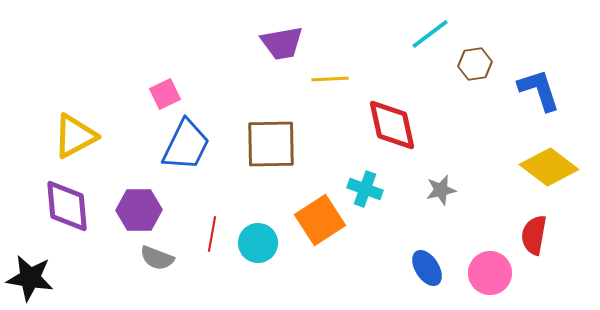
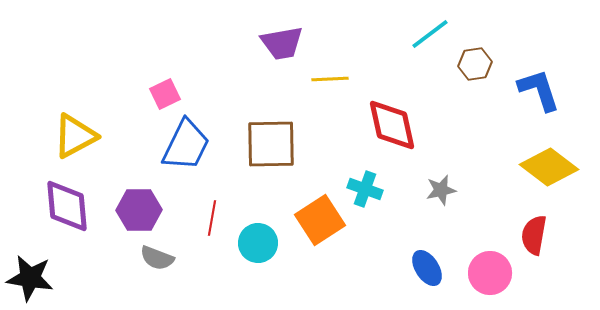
red line: moved 16 px up
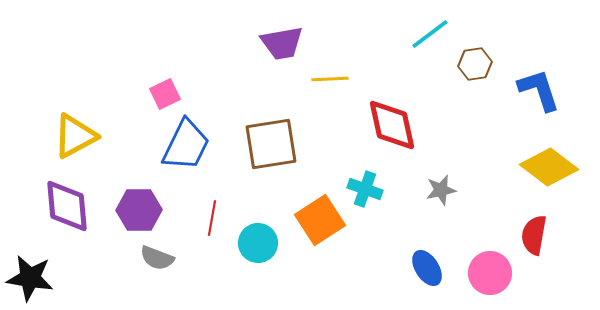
brown square: rotated 8 degrees counterclockwise
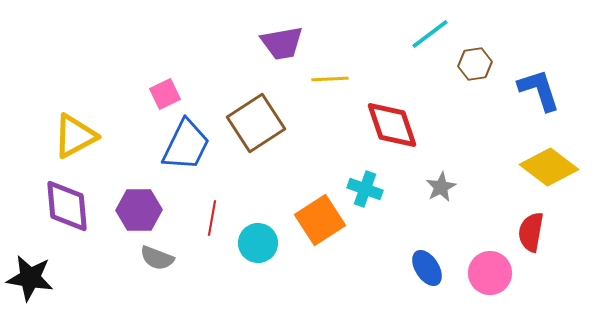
red diamond: rotated 6 degrees counterclockwise
brown square: moved 15 px left, 21 px up; rotated 24 degrees counterclockwise
gray star: moved 3 px up; rotated 16 degrees counterclockwise
red semicircle: moved 3 px left, 3 px up
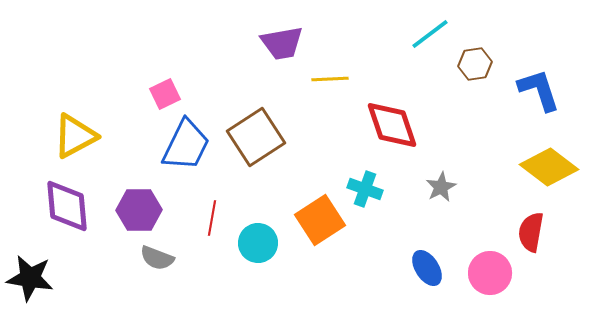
brown square: moved 14 px down
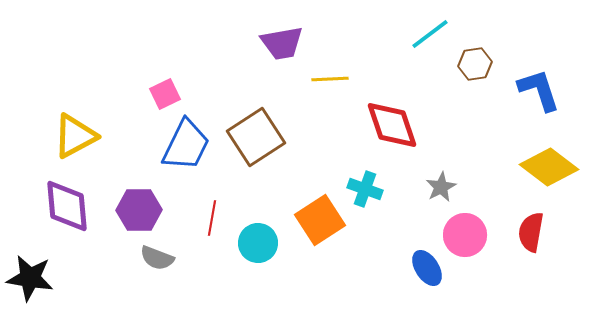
pink circle: moved 25 px left, 38 px up
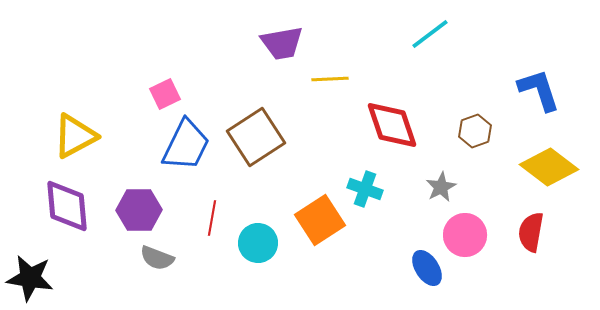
brown hexagon: moved 67 px down; rotated 12 degrees counterclockwise
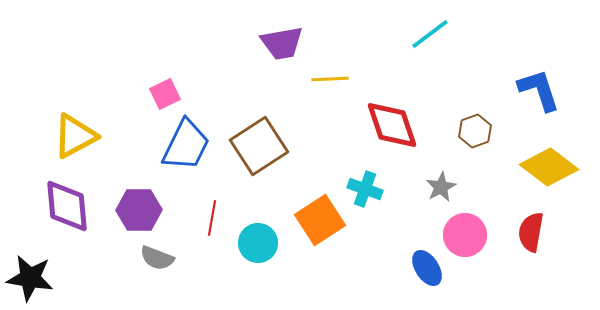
brown square: moved 3 px right, 9 px down
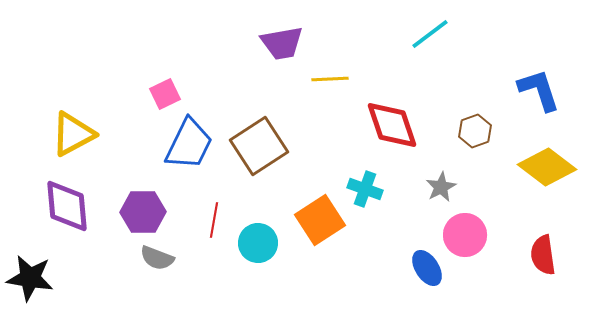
yellow triangle: moved 2 px left, 2 px up
blue trapezoid: moved 3 px right, 1 px up
yellow diamond: moved 2 px left
purple hexagon: moved 4 px right, 2 px down
red line: moved 2 px right, 2 px down
red semicircle: moved 12 px right, 23 px down; rotated 18 degrees counterclockwise
